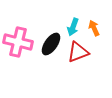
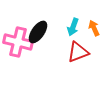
black ellipse: moved 13 px left, 12 px up
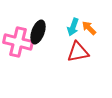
orange arrow: moved 5 px left; rotated 21 degrees counterclockwise
black ellipse: rotated 15 degrees counterclockwise
red triangle: rotated 10 degrees clockwise
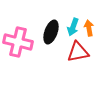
orange arrow: rotated 35 degrees clockwise
black ellipse: moved 13 px right
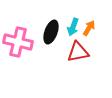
orange arrow: rotated 42 degrees clockwise
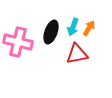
red triangle: moved 1 px left, 2 px down
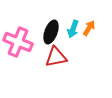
cyan arrow: moved 2 px down
pink cross: rotated 8 degrees clockwise
red triangle: moved 21 px left, 3 px down
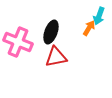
cyan arrow: moved 26 px right, 13 px up
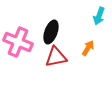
orange arrow: moved 1 px left, 20 px down
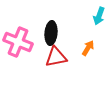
black ellipse: moved 1 px down; rotated 15 degrees counterclockwise
